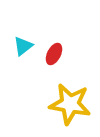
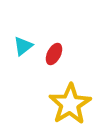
yellow star: rotated 30 degrees clockwise
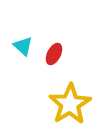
cyan triangle: rotated 40 degrees counterclockwise
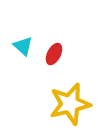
yellow star: rotated 18 degrees clockwise
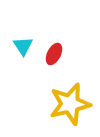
cyan triangle: rotated 15 degrees clockwise
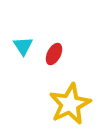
yellow star: rotated 12 degrees counterclockwise
